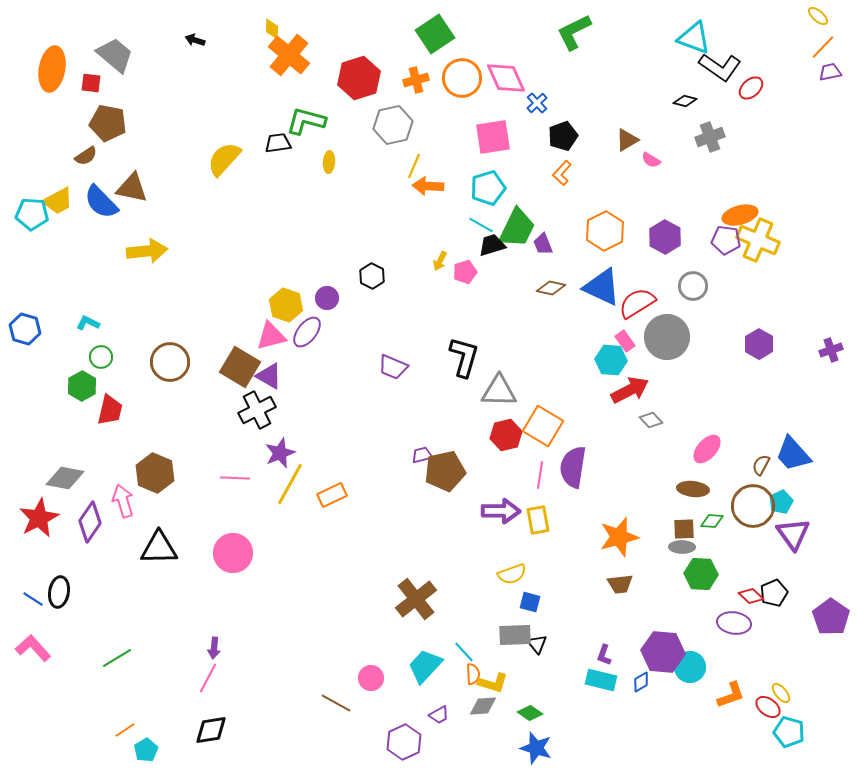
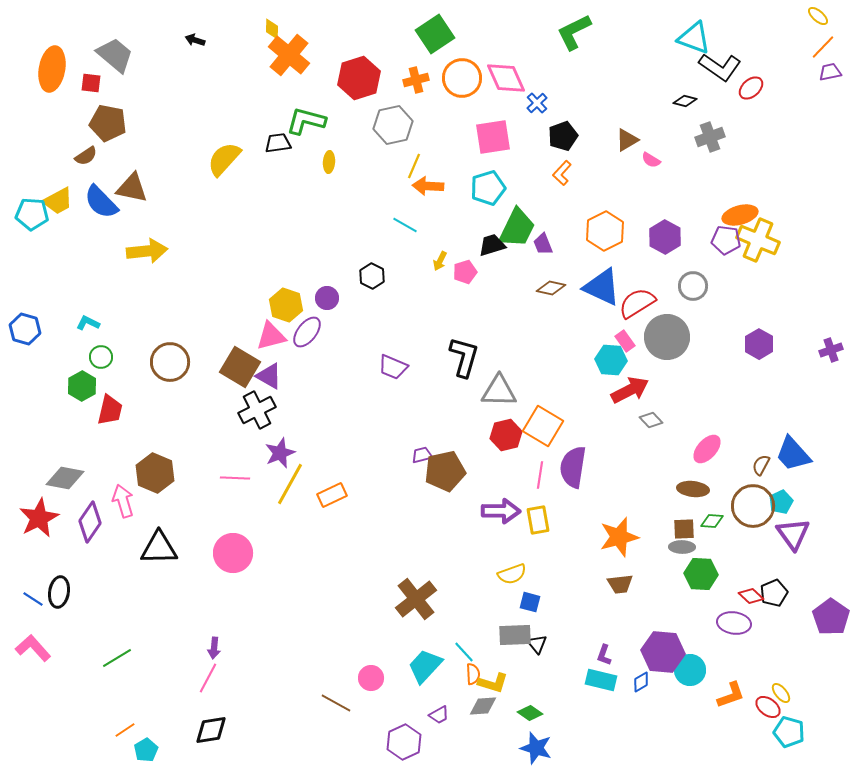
cyan line at (481, 225): moved 76 px left
cyan circle at (690, 667): moved 3 px down
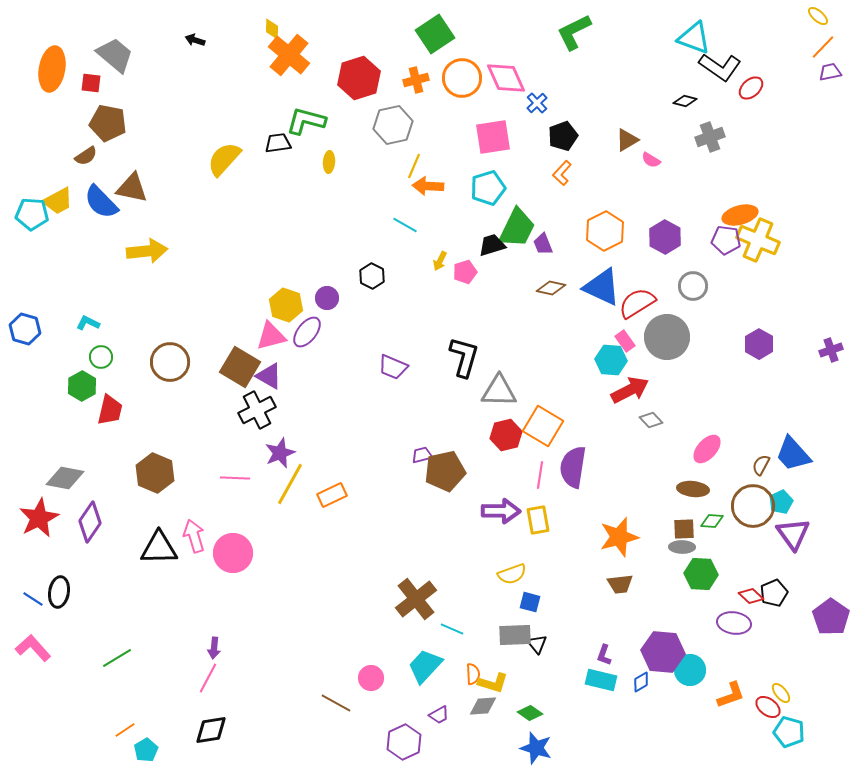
pink arrow at (123, 501): moved 71 px right, 35 px down
cyan line at (464, 652): moved 12 px left, 23 px up; rotated 25 degrees counterclockwise
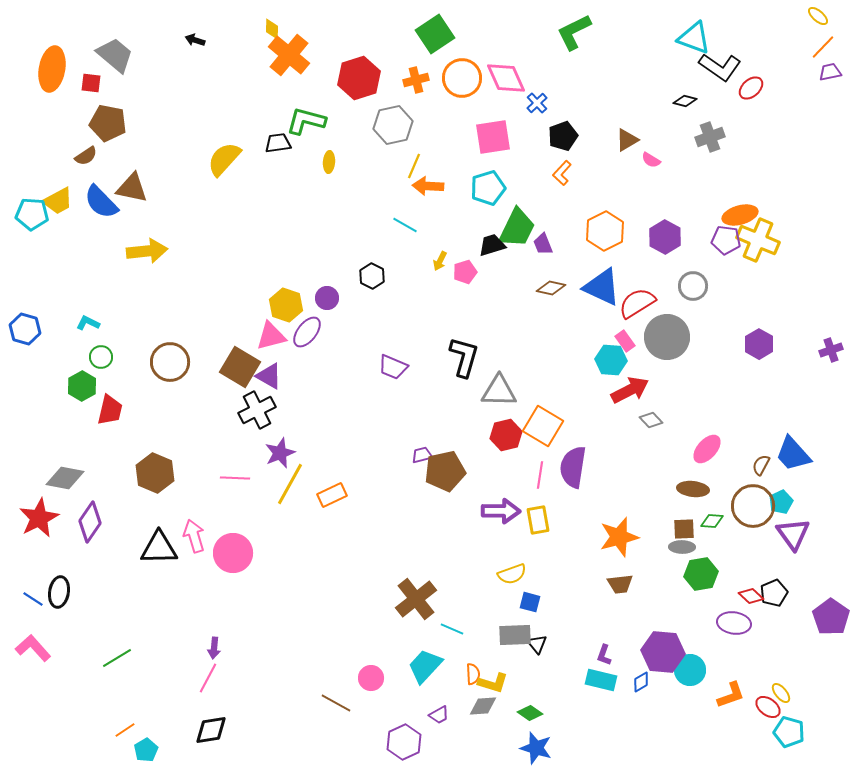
green hexagon at (701, 574): rotated 12 degrees counterclockwise
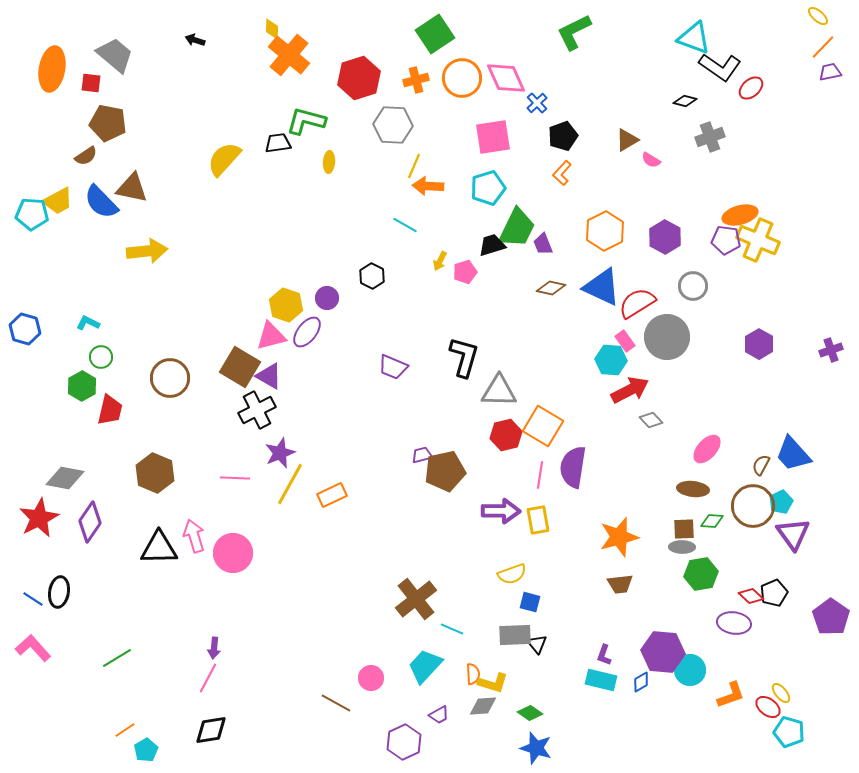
gray hexagon at (393, 125): rotated 15 degrees clockwise
brown circle at (170, 362): moved 16 px down
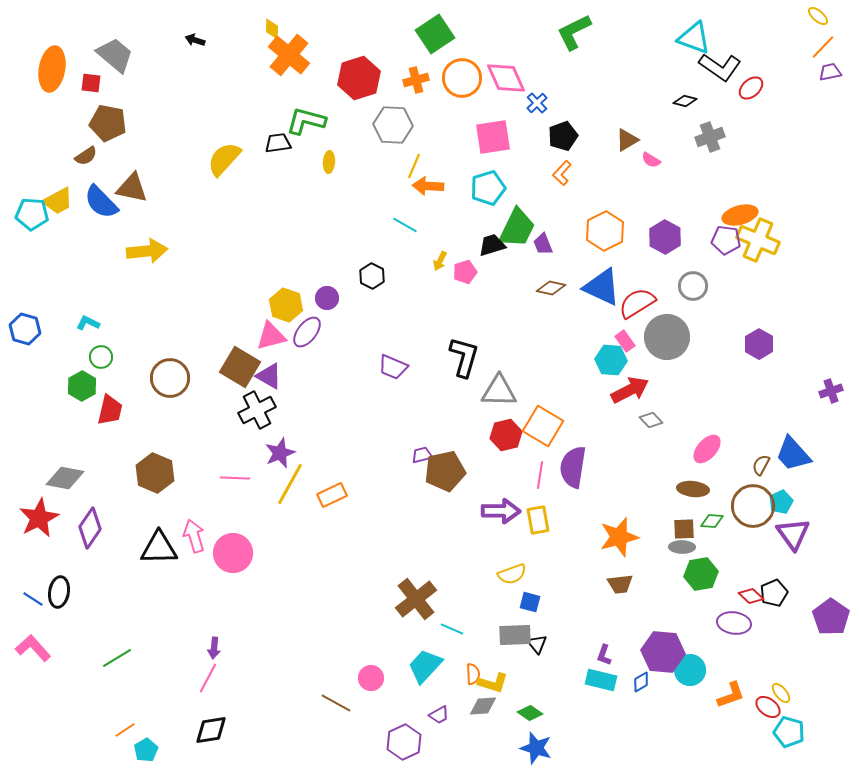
purple cross at (831, 350): moved 41 px down
purple diamond at (90, 522): moved 6 px down
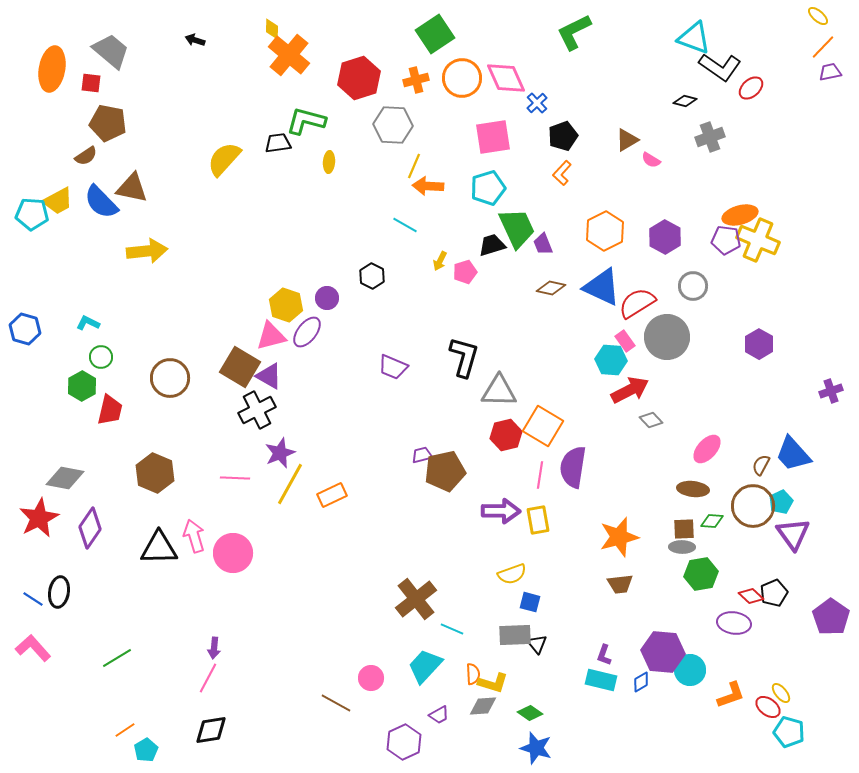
gray trapezoid at (115, 55): moved 4 px left, 4 px up
green trapezoid at (517, 228): rotated 51 degrees counterclockwise
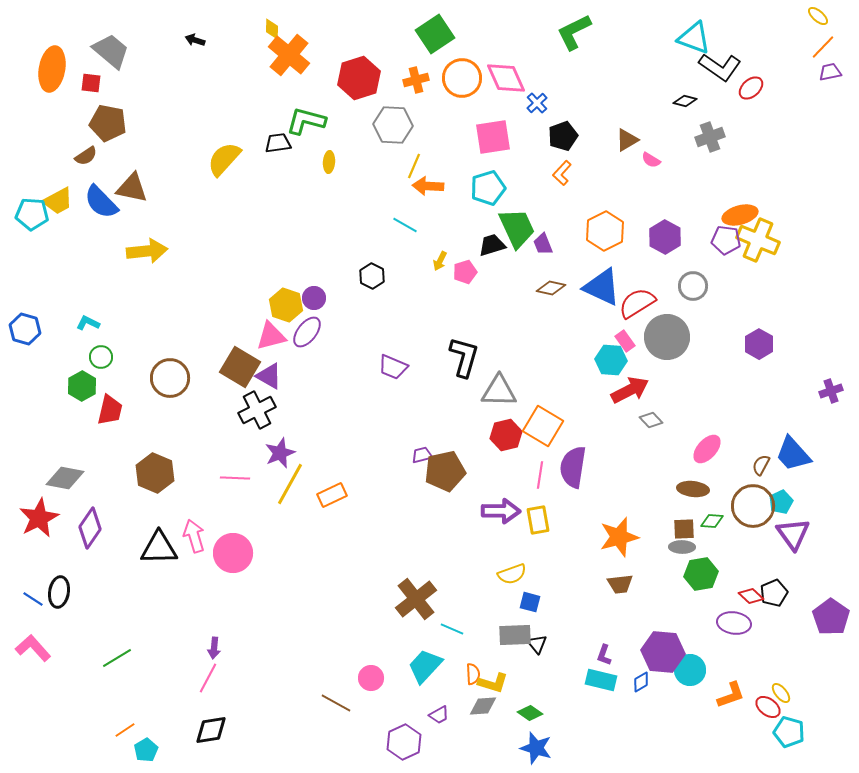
purple circle at (327, 298): moved 13 px left
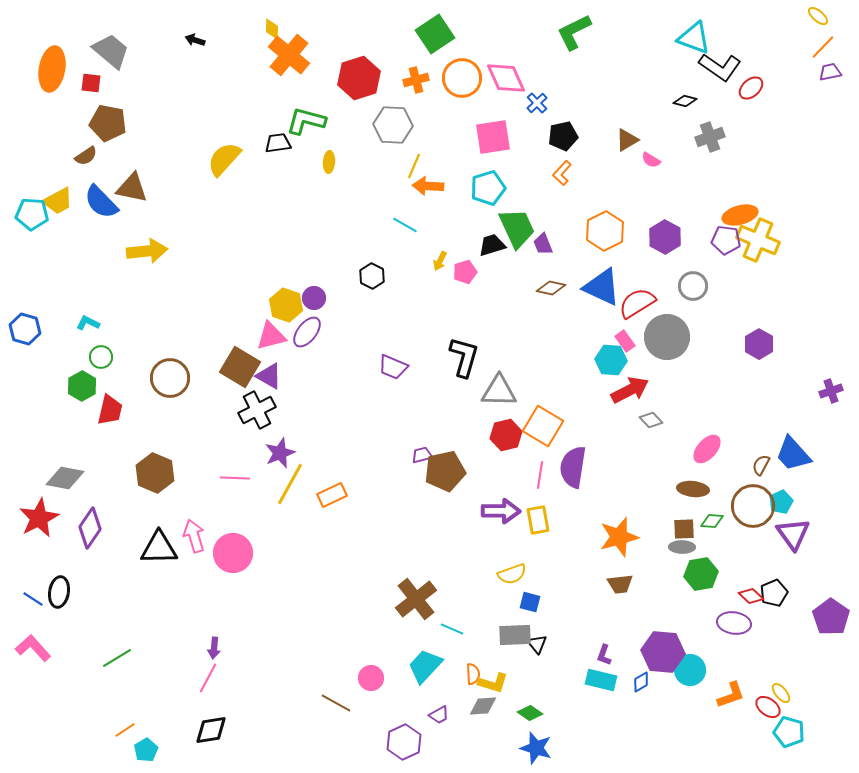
black pentagon at (563, 136): rotated 8 degrees clockwise
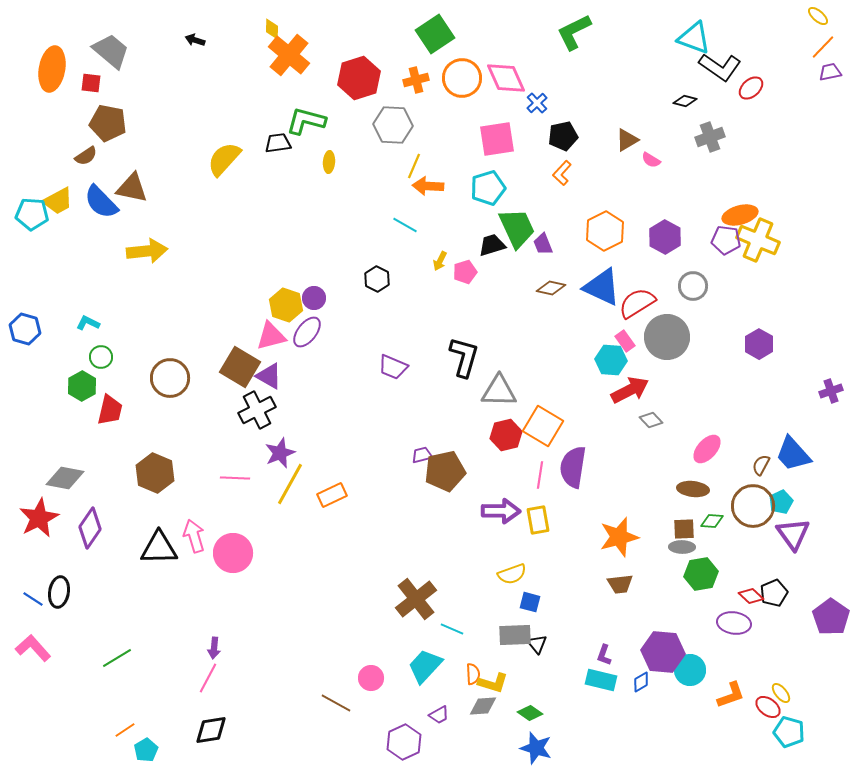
pink square at (493, 137): moved 4 px right, 2 px down
black hexagon at (372, 276): moved 5 px right, 3 px down
